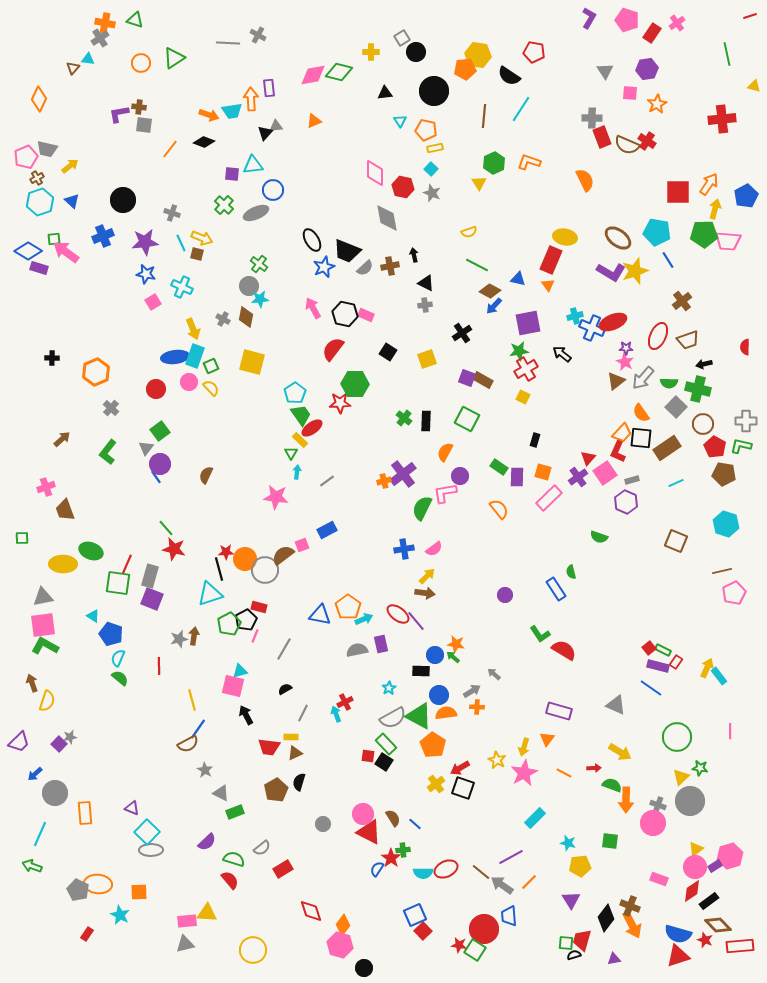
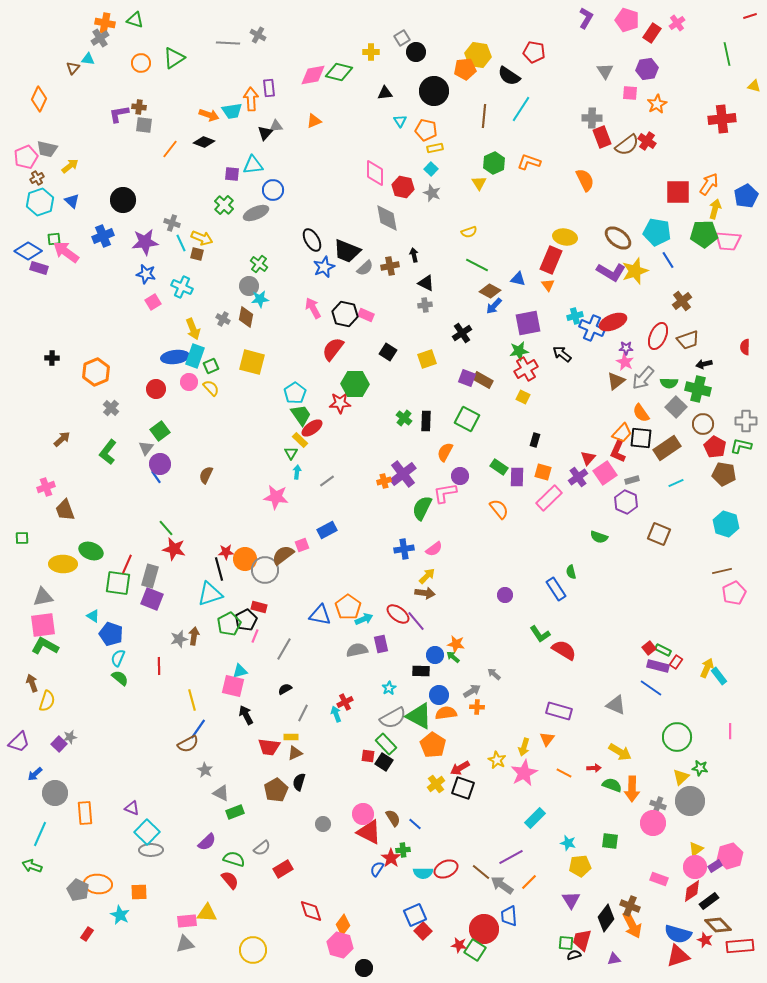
purple L-shape at (589, 18): moved 3 px left
brown semicircle at (627, 145): rotated 60 degrees counterclockwise
gray cross at (172, 213): moved 10 px down
brown square at (676, 541): moved 17 px left, 7 px up
orange arrow at (626, 800): moved 6 px right, 11 px up
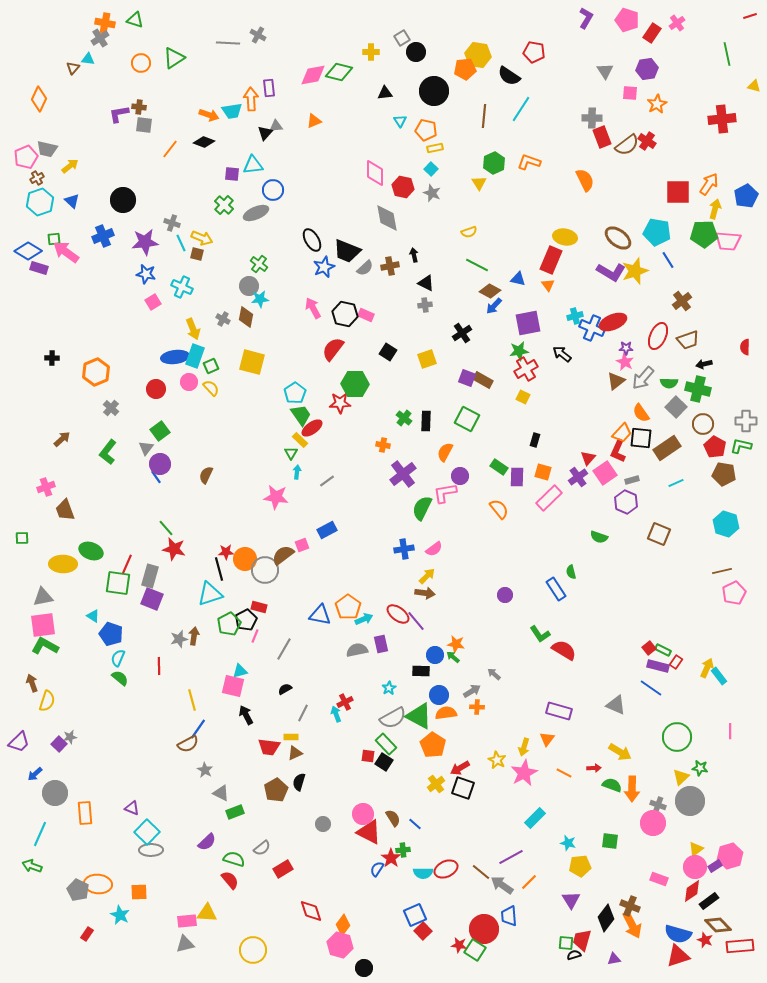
orange cross at (384, 481): moved 1 px left, 36 px up; rotated 24 degrees clockwise
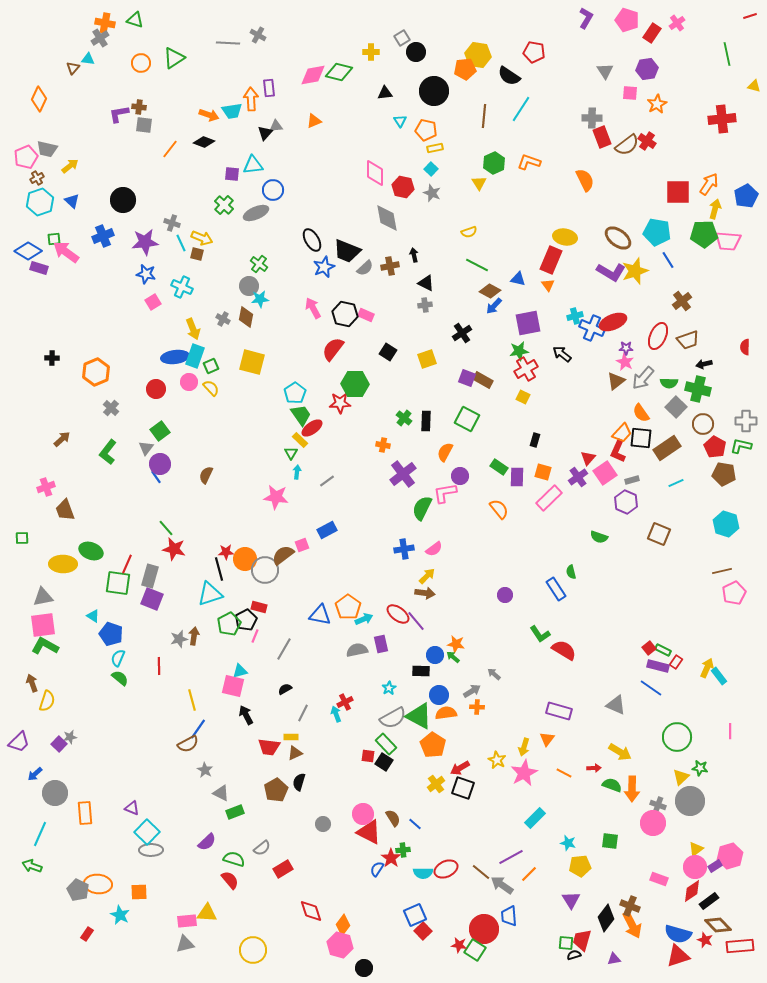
orange line at (529, 882): moved 8 px up
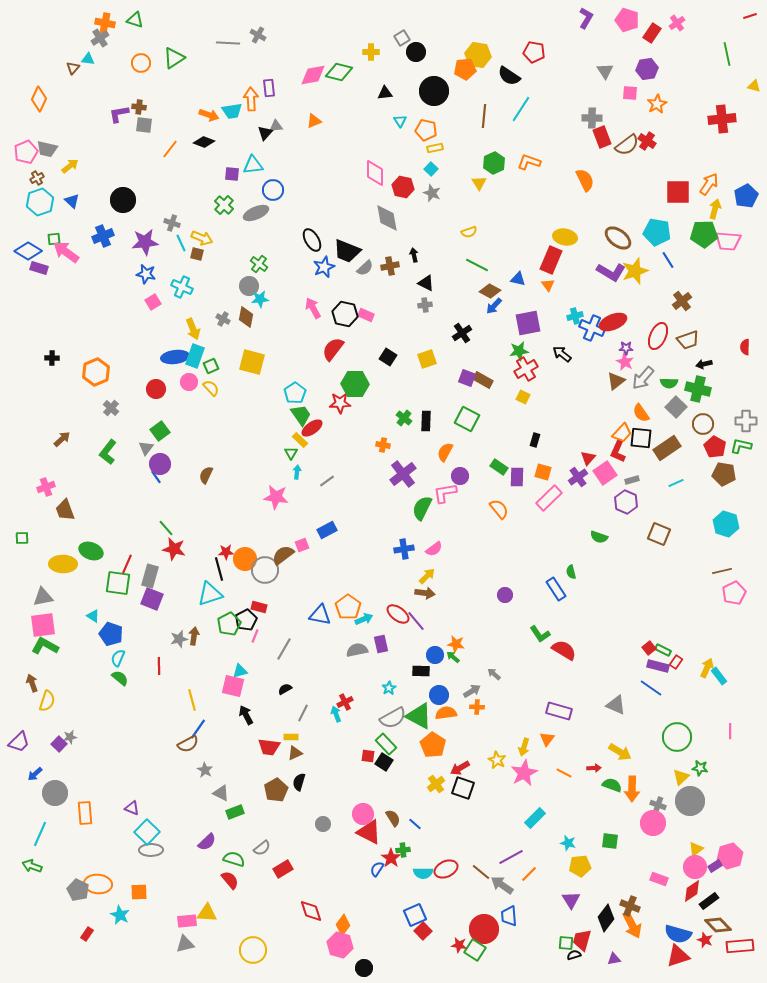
pink pentagon at (26, 157): moved 5 px up
black square at (388, 352): moved 5 px down
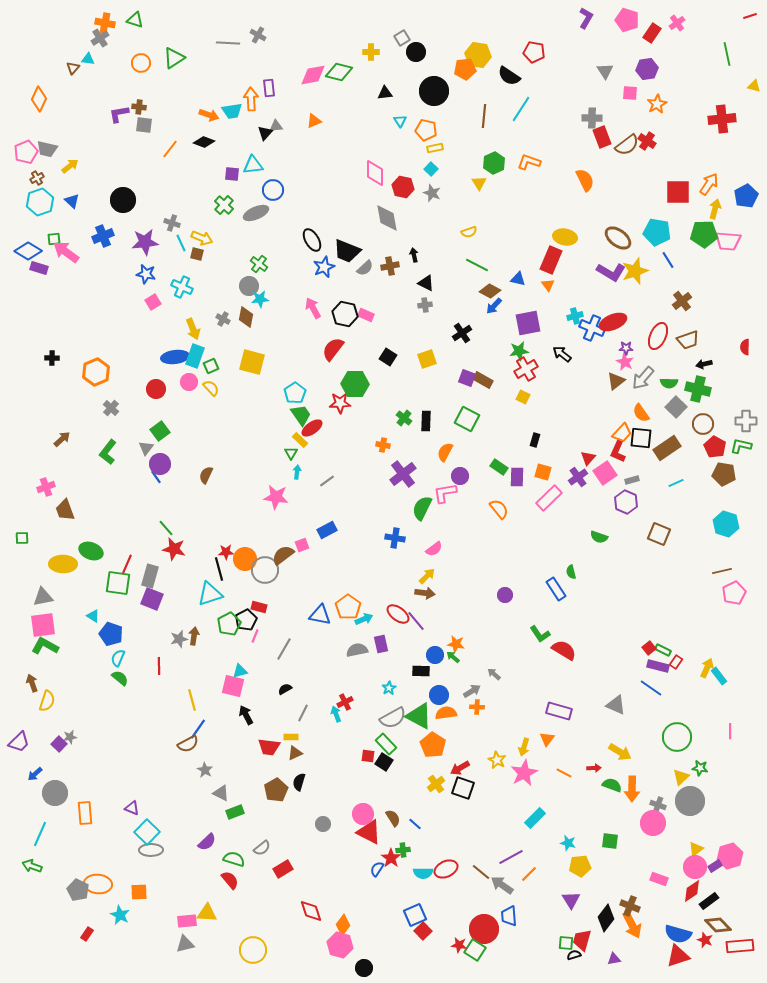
blue cross at (404, 549): moved 9 px left, 11 px up; rotated 18 degrees clockwise
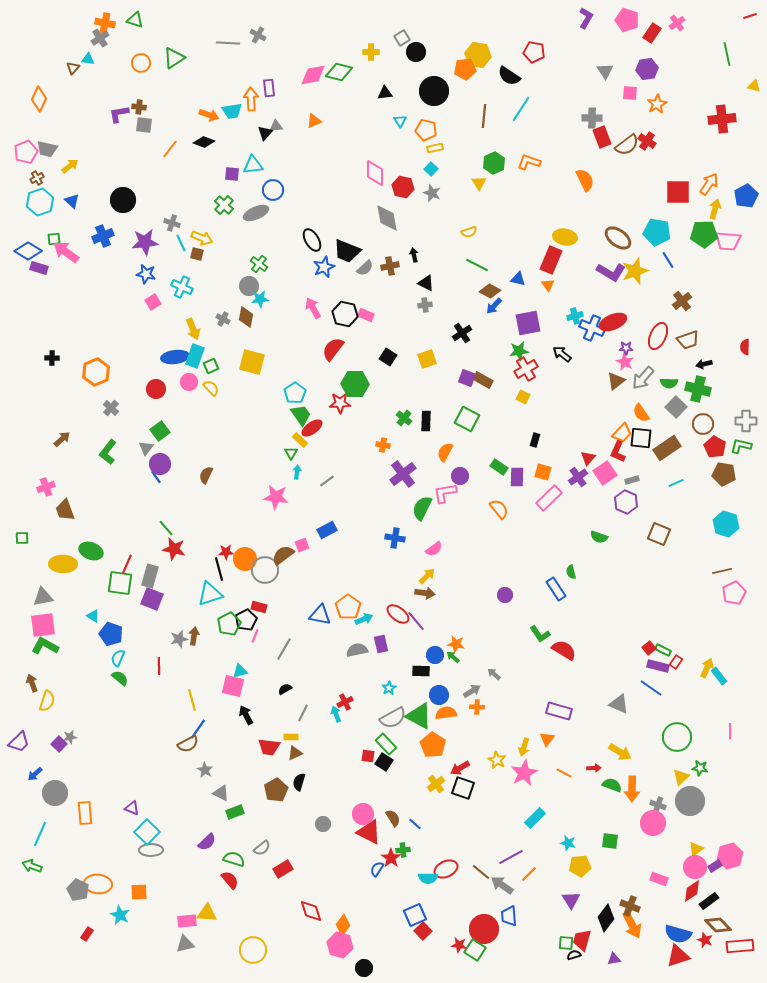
green square at (118, 583): moved 2 px right
gray triangle at (616, 705): moved 3 px right, 1 px up
cyan semicircle at (423, 873): moved 5 px right, 5 px down
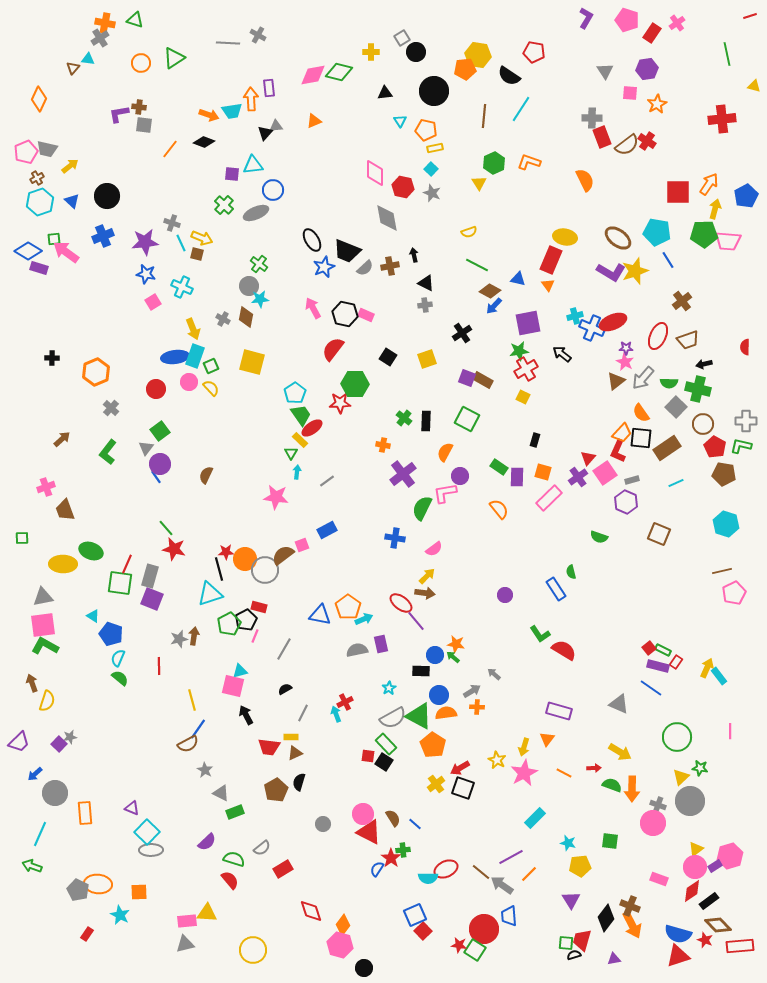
black circle at (123, 200): moved 16 px left, 4 px up
red ellipse at (398, 614): moved 3 px right, 11 px up
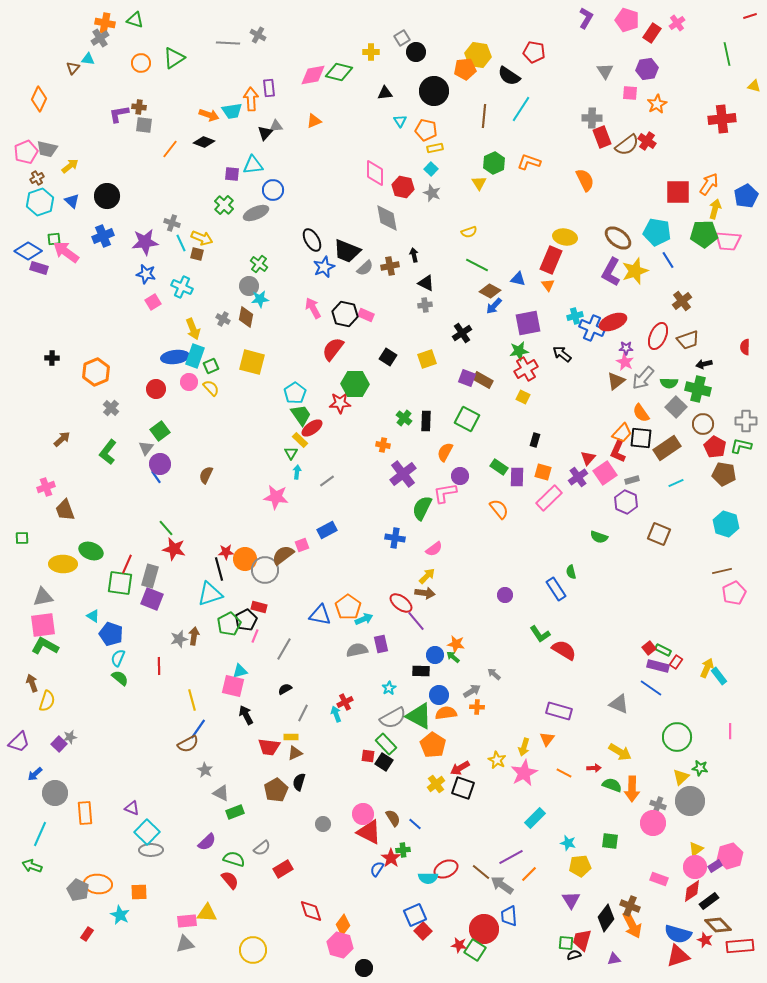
purple L-shape at (611, 272): rotated 88 degrees clockwise
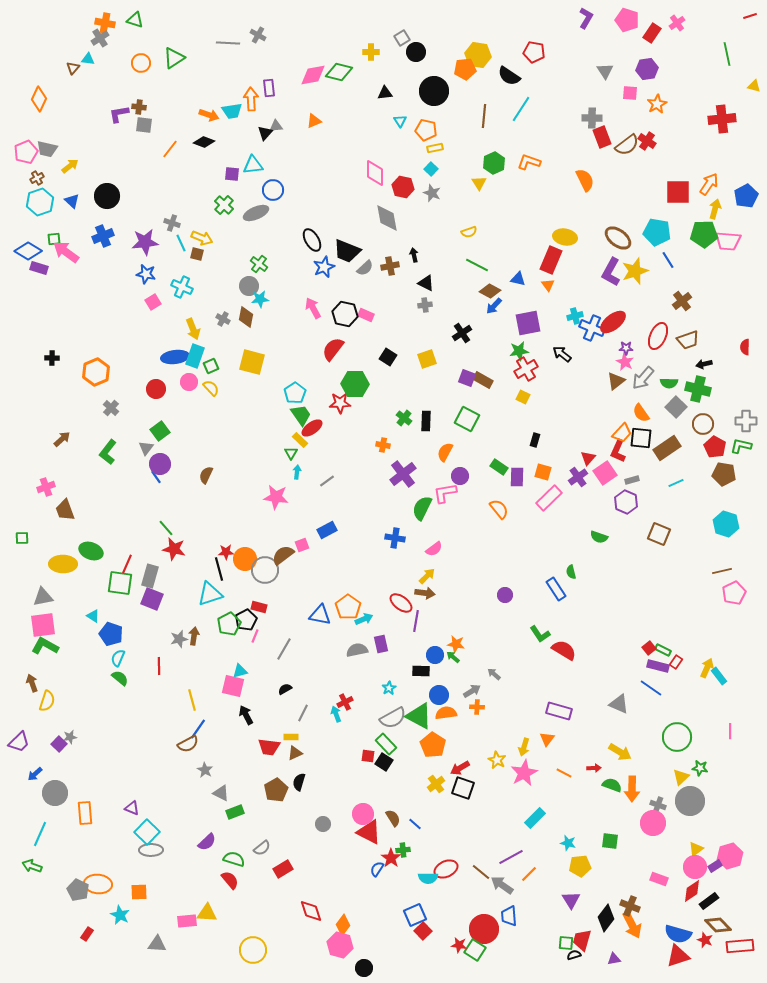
red ellipse at (613, 322): rotated 16 degrees counterclockwise
purple line at (416, 621): rotated 50 degrees clockwise
gray triangle at (185, 944): moved 28 px left; rotated 18 degrees clockwise
